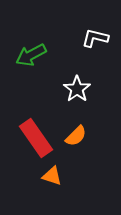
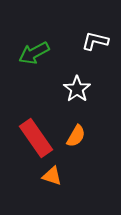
white L-shape: moved 3 px down
green arrow: moved 3 px right, 2 px up
orange semicircle: rotated 15 degrees counterclockwise
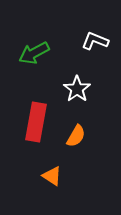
white L-shape: rotated 8 degrees clockwise
red rectangle: moved 16 px up; rotated 45 degrees clockwise
orange triangle: rotated 15 degrees clockwise
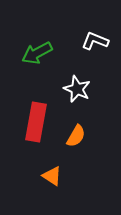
green arrow: moved 3 px right
white star: rotated 12 degrees counterclockwise
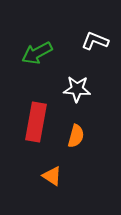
white star: rotated 20 degrees counterclockwise
orange semicircle: rotated 15 degrees counterclockwise
